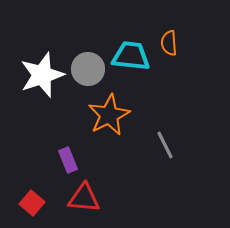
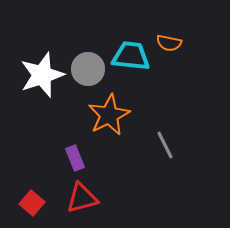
orange semicircle: rotated 75 degrees counterclockwise
purple rectangle: moved 7 px right, 2 px up
red triangle: moved 2 px left; rotated 20 degrees counterclockwise
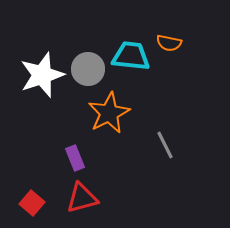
orange star: moved 2 px up
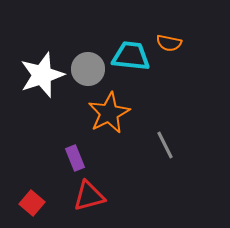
red triangle: moved 7 px right, 2 px up
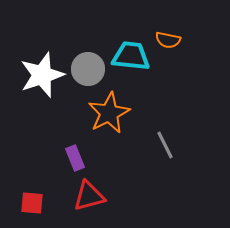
orange semicircle: moved 1 px left, 3 px up
red square: rotated 35 degrees counterclockwise
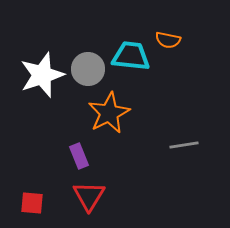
gray line: moved 19 px right; rotated 72 degrees counterclockwise
purple rectangle: moved 4 px right, 2 px up
red triangle: rotated 44 degrees counterclockwise
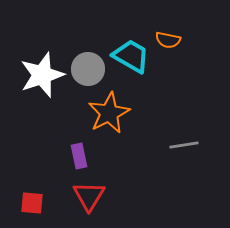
cyan trapezoid: rotated 24 degrees clockwise
purple rectangle: rotated 10 degrees clockwise
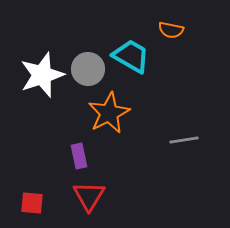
orange semicircle: moved 3 px right, 10 px up
gray line: moved 5 px up
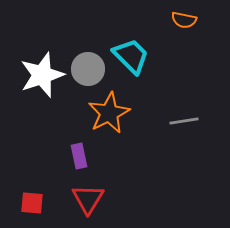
orange semicircle: moved 13 px right, 10 px up
cyan trapezoid: rotated 15 degrees clockwise
gray line: moved 19 px up
red triangle: moved 1 px left, 3 px down
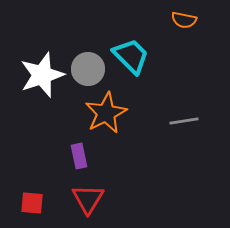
orange star: moved 3 px left
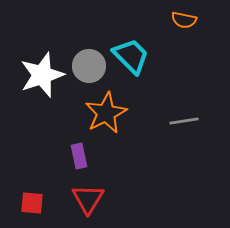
gray circle: moved 1 px right, 3 px up
